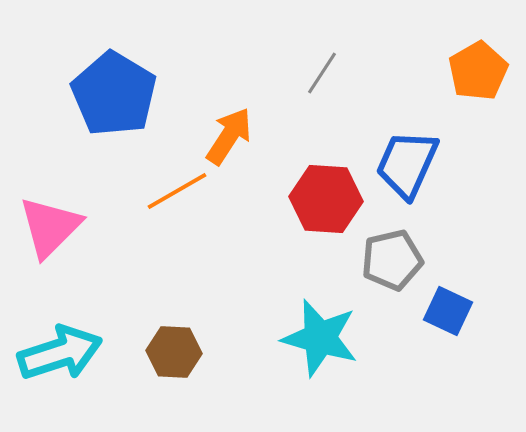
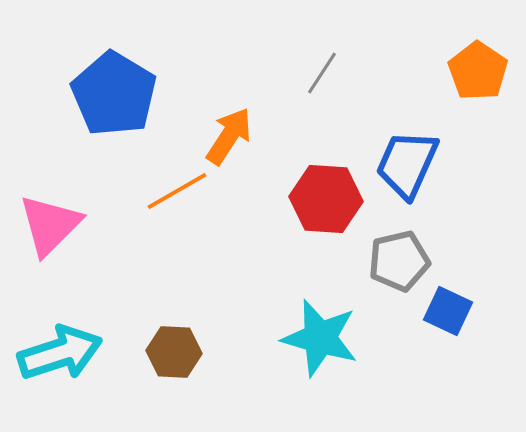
orange pentagon: rotated 8 degrees counterclockwise
pink triangle: moved 2 px up
gray pentagon: moved 7 px right, 1 px down
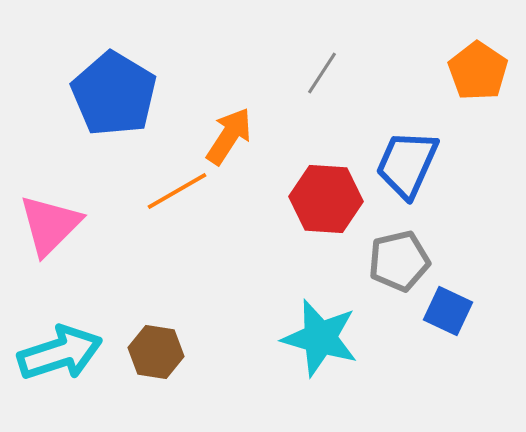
brown hexagon: moved 18 px left; rotated 6 degrees clockwise
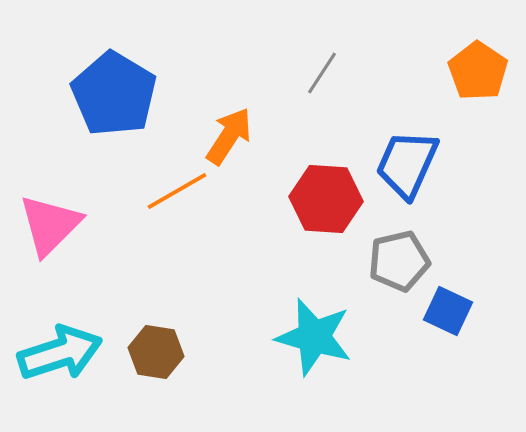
cyan star: moved 6 px left, 1 px up
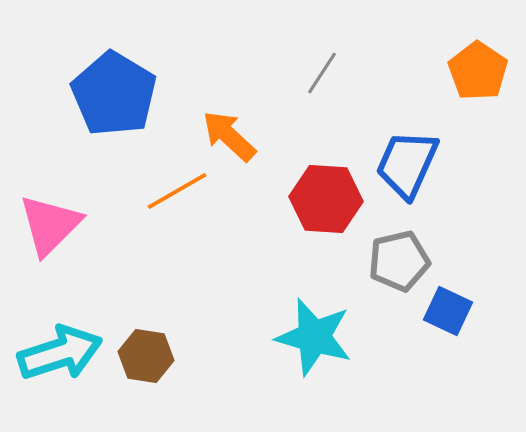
orange arrow: rotated 80 degrees counterclockwise
brown hexagon: moved 10 px left, 4 px down
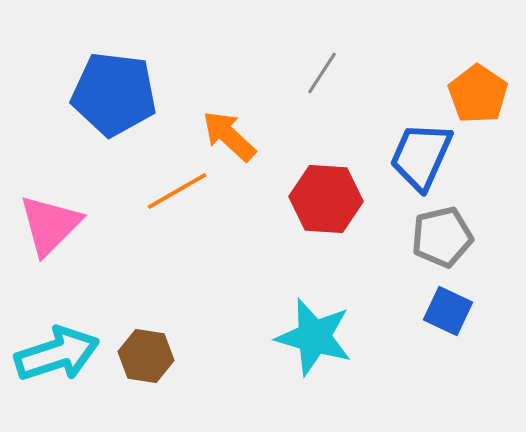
orange pentagon: moved 23 px down
blue pentagon: rotated 24 degrees counterclockwise
blue trapezoid: moved 14 px right, 8 px up
gray pentagon: moved 43 px right, 24 px up
cyan arrow: moved 3 px left, 1 px down
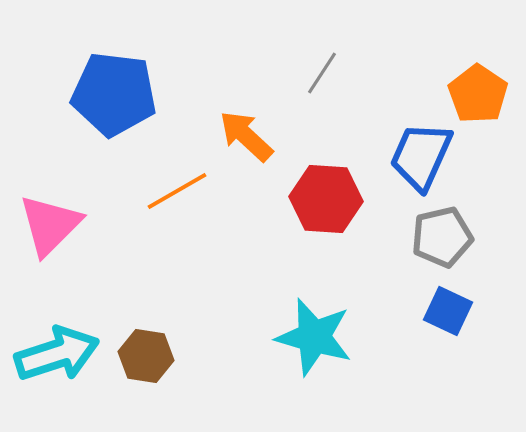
orange arrow: moved 17 px right
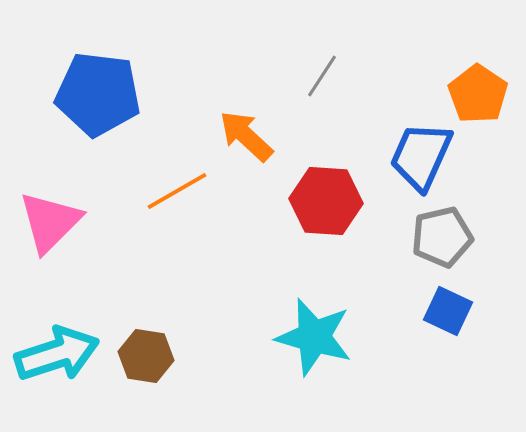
gray line: moved 3 px down
blue pentagon: moved 16 px left
red hexagon: moved 2 px down
pink triangle: moved 3 px up
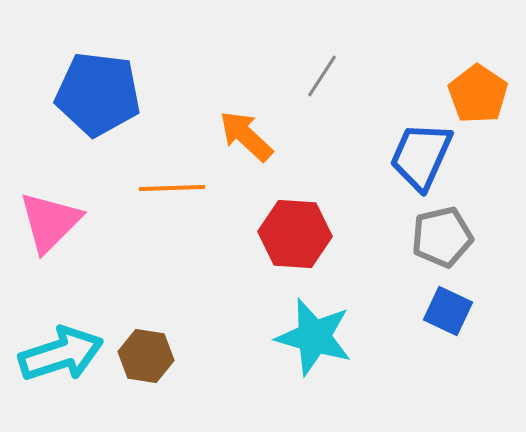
orange line: moved 5 px left, 3 px up; rotated 28 degrees clockwise
red hexagon: moved 31 px left, 33 px down
cyan arrow: moved 4 px right
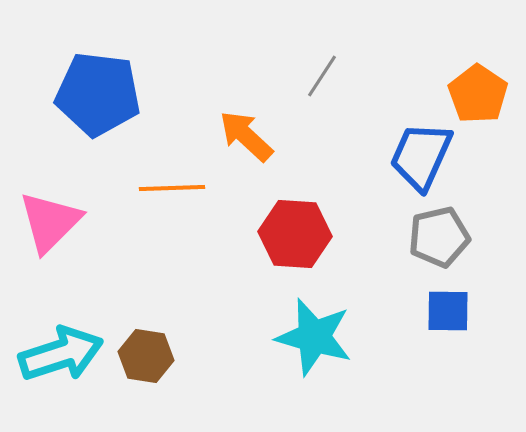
gray pentagon: moved 3 px left
blue square: rotated 24 degrees counterclockwise
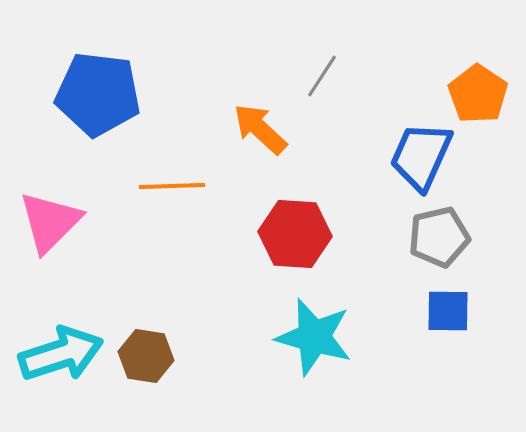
orange arrow: moved 14 px right, 7 px up
orange line: moved 2 px up
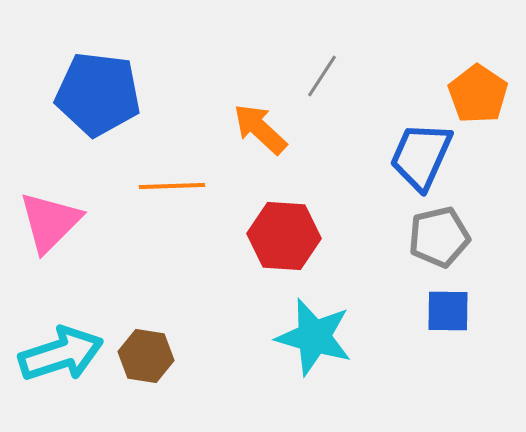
red hexagon: moved 11 px left, 2 px down
